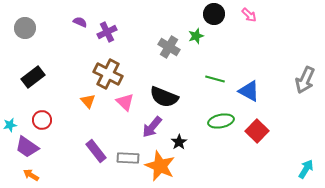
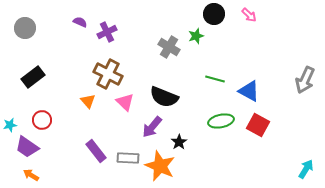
red square: moved 1 px right, 6 px up; rotated 15 degrees counterclockwise
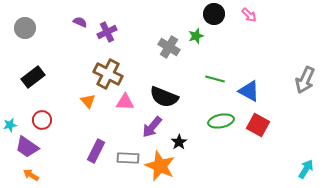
pink triangle: rotated 42 degrees counterclockwise
purple rectangle: rotated 65 degrees clockwise
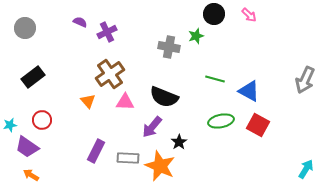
gray cross: rotated 20 degrees counterclockwise
brown cross: moved 2 px right; rotated 28 degrees clockwise
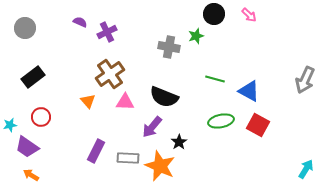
red circle: moved 1 px left, 3 px up
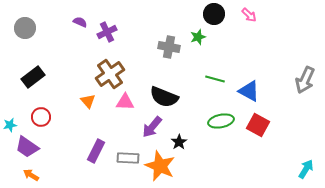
green star: moved 2 px right, 1 px down
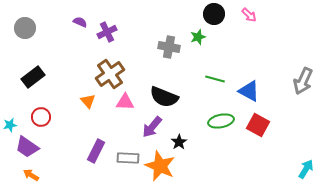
gray arrow: moved 2 px left, 1 px down
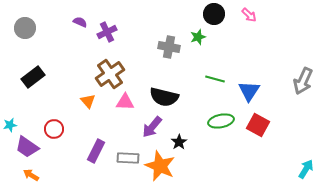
blue triangle: rotated 35 degrees clockwise
black semicircle: rotated 8 degrees counterclockwise
red circle: moved 13 px right, 12 px down
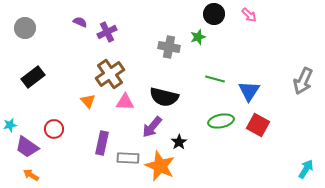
purple rectangle: moved 6 px right, 8 px up; rotated 15 degrees counterclockwise
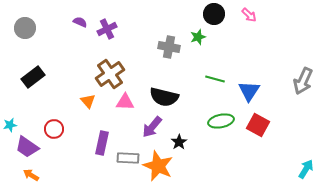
purple cross: moved 3 px up
orange star: moved 2 px left
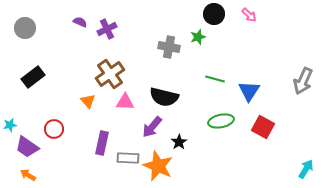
red square: moved 5 px right, 2 px down
orange arrow: moved 3 px left
